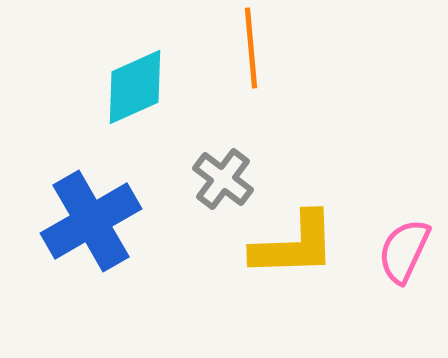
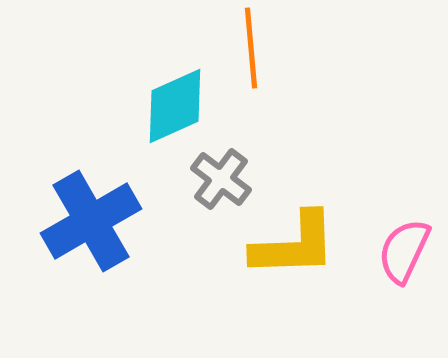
cyan diamond: moved 40 px right, 19 px down
gray cross: moved 2 px left
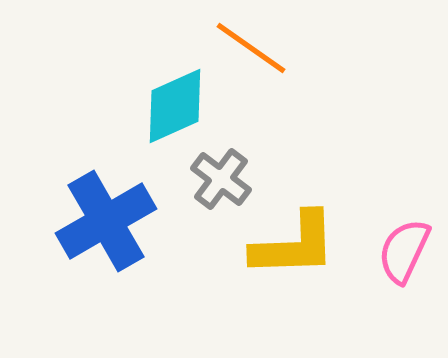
orange line: rotated 50 degrees counterclockwise
blue cross: moved 15 px right
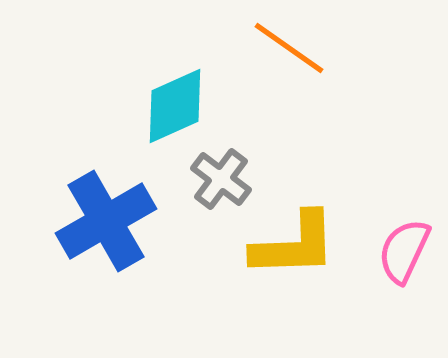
orange line: moved 38 px right
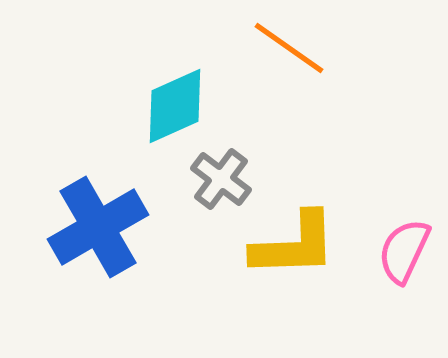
blue cross: moved 8 px left, 6 px down
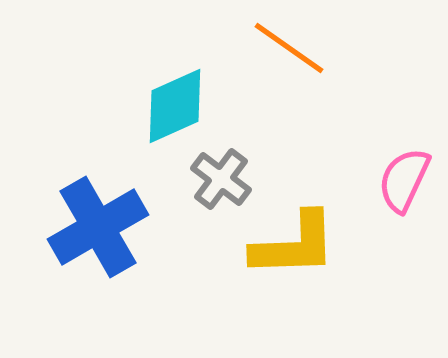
pink semicircle: moved 71 px up
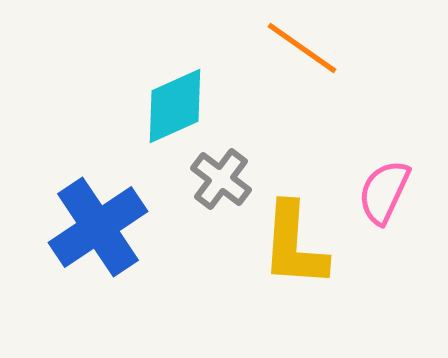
orange line: moved 13 px right
pink semicircle: moved 20 px left, 12 px down
blue cross: rotated 4 degrees counterclockwise
yellow L-shape: rotated 96 degrees clockwise
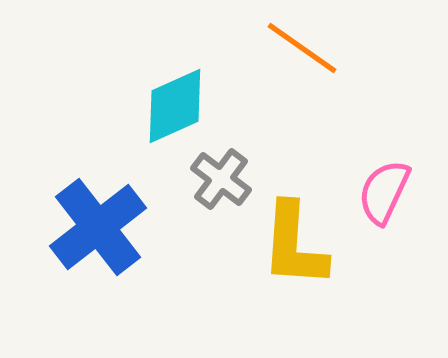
blue cross: rotated 4 degrees counterclockwise
